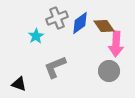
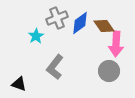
gray L-shape: rotated 30 degrees counterclockwise
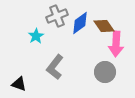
gray cross: moved 2 px up
gray circle: moved 4 px left, 1 px down
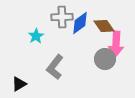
gray cross: moved 5 px right, 1 px down; rotated 20 degrees clockwise
gray circle: moved 13 px up
black triangle: rotated 49 degrees counterclockwise
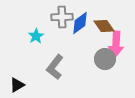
black triangle: moved 2 px left, 1 px down
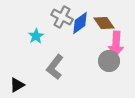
gray cross: rotated 30 degrees clockwise
brown diamond: moved 3 px up
gray circle: moved 4 px right, 2 px down
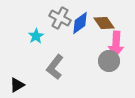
gray cross: moved 2 px left, 1 px down
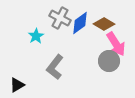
brown diamond: moved 1 px down; rotated 25 degrees counterclockwise
pink arrow: rotated 35 degrees counterclockwise
